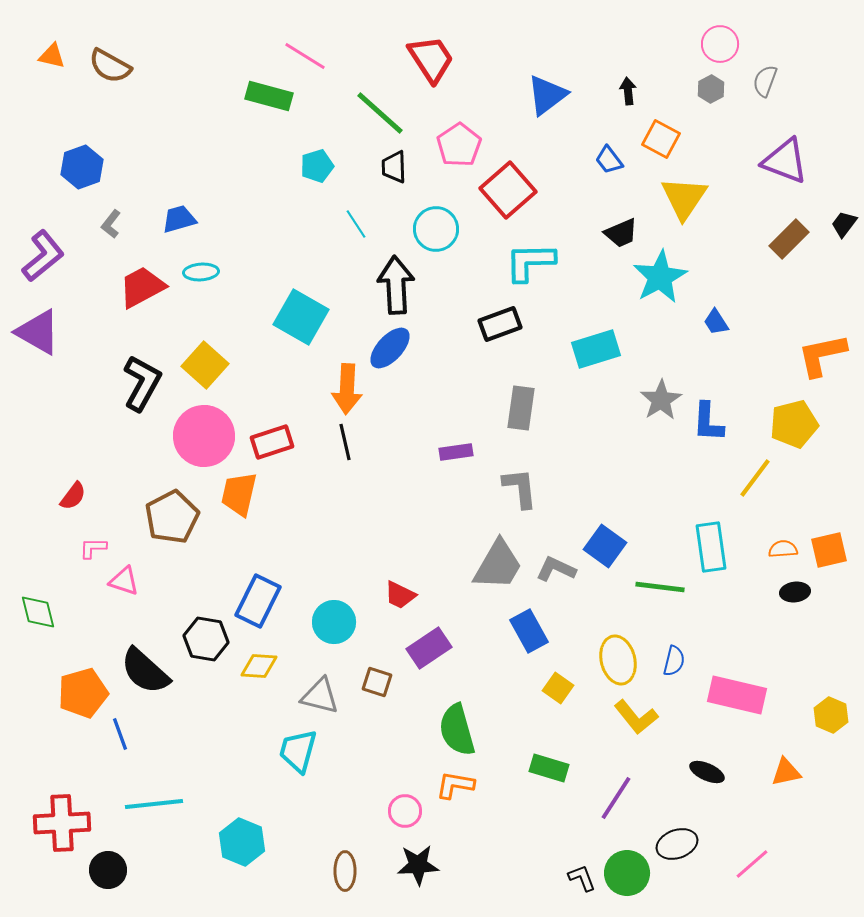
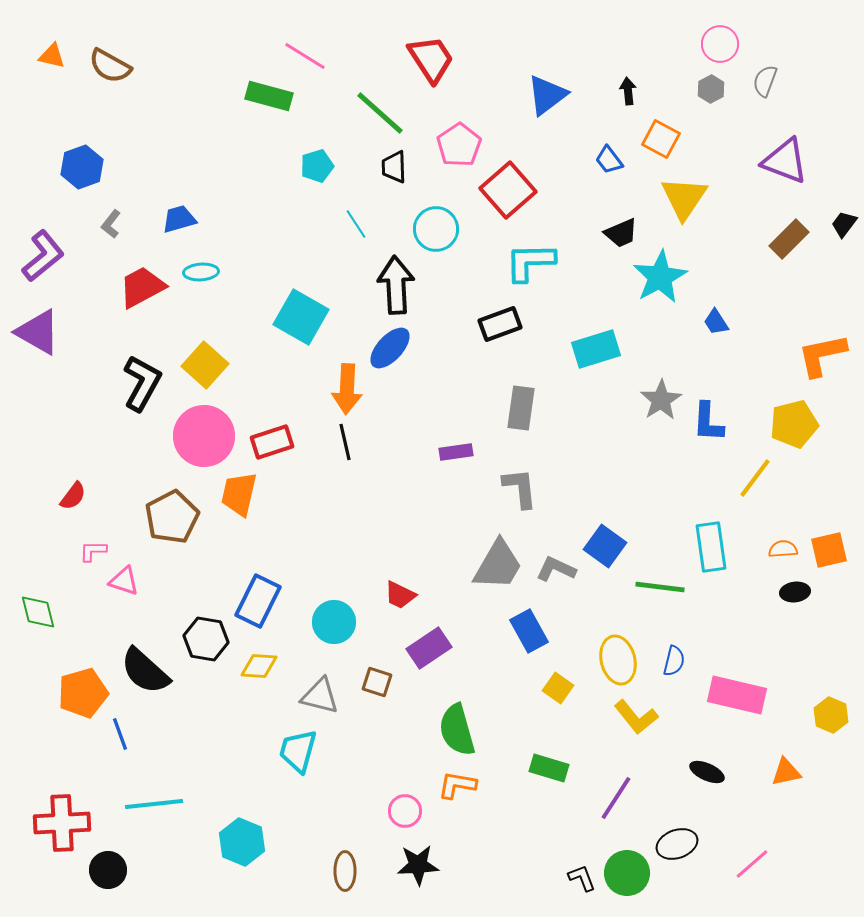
pink L-shape at (93, 548): moved 3 px down
orange L-shape at (455, 785): moved 2 px right
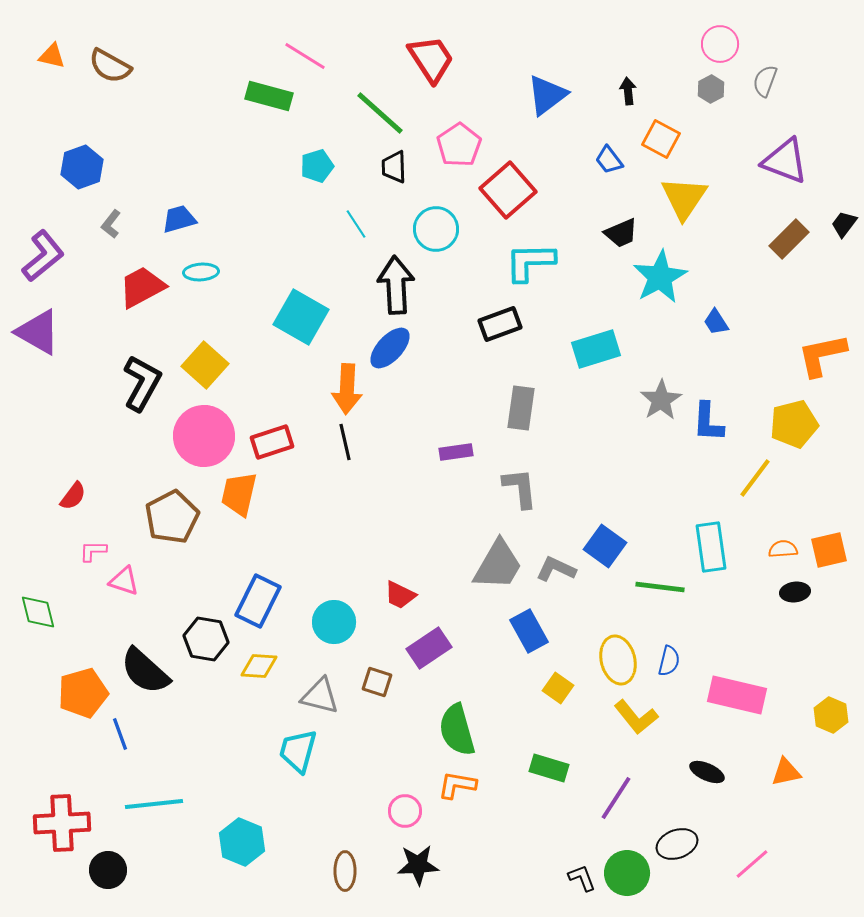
blue semicircle at (674, 661): moved 5 px left
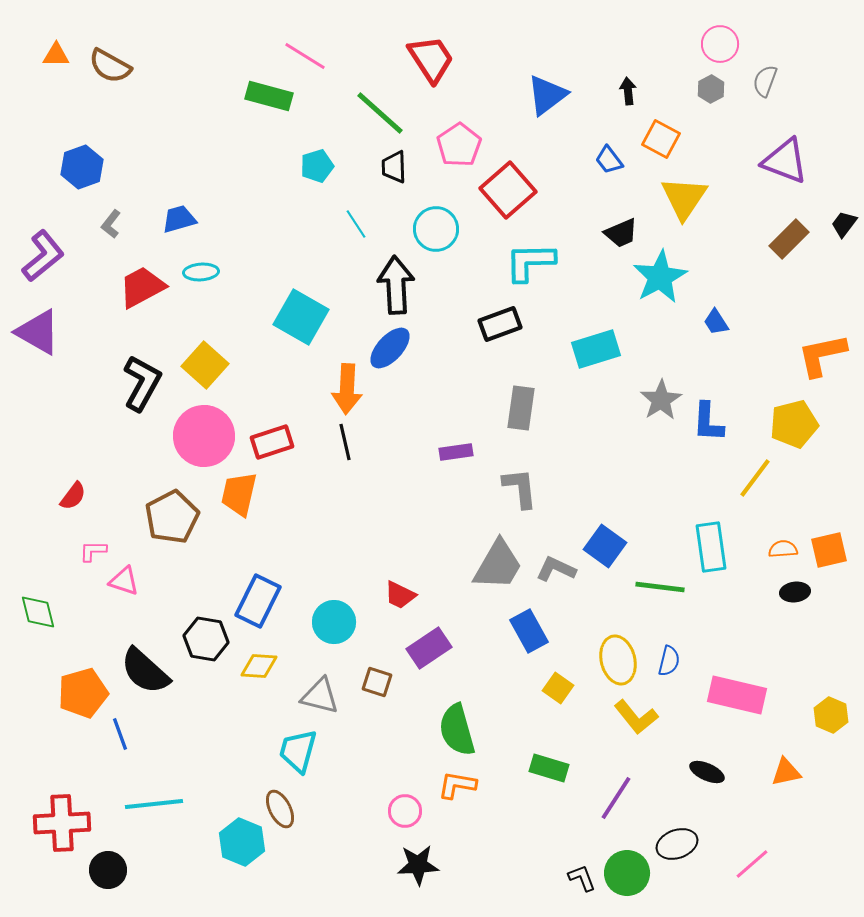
orange triangle at (52, 56): moved 4 px right, 1 px up; rotated 12 degrees counterclockwise
brown ellipse at (345, 871): moved 65 px left, 62 px up; rotated 27 degrees counterclockwise
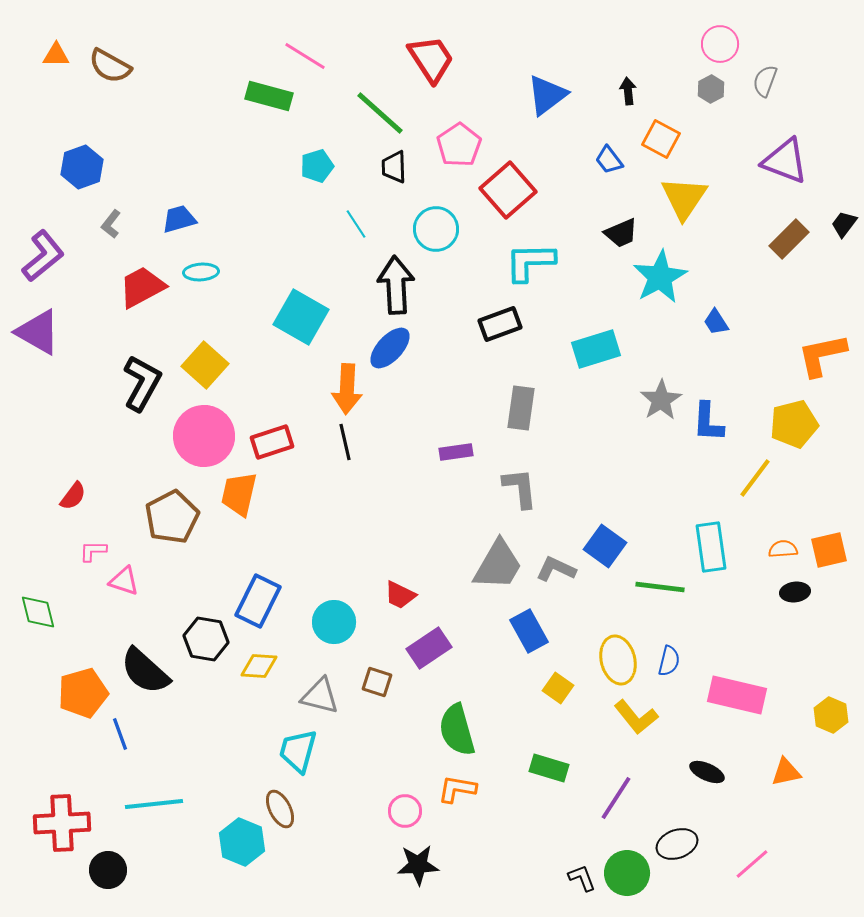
orange L-shape at (457, 785): moved 4 px down
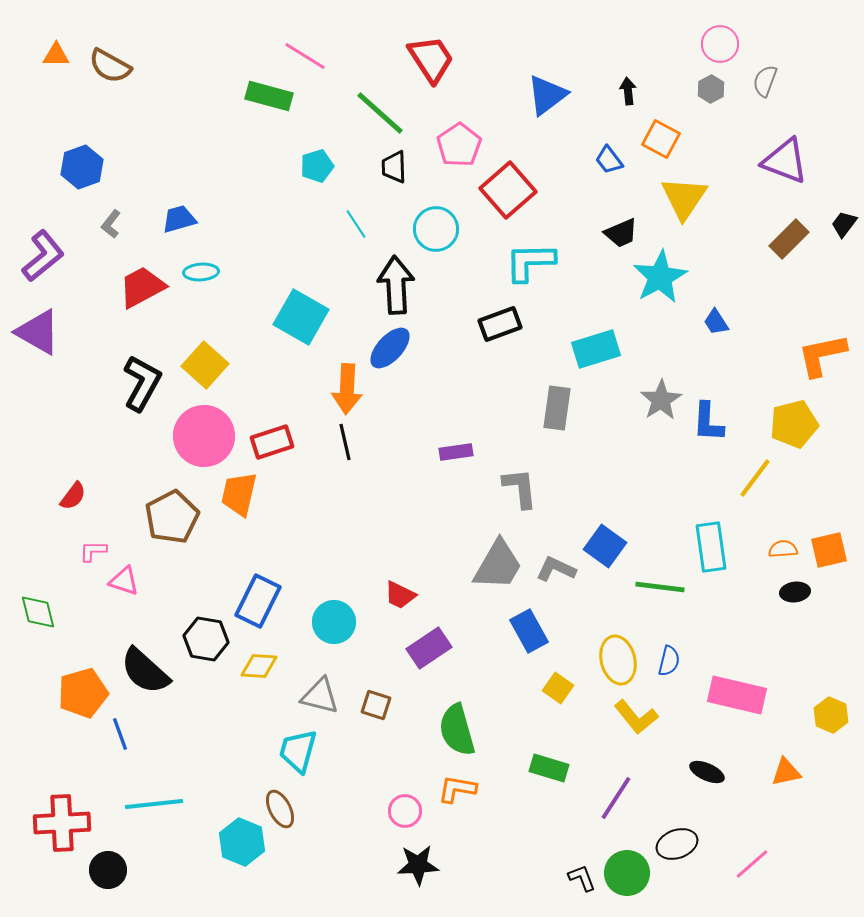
gray rectangle at (521, 408): moved 36 px right
brown square at (377, 682): moved 1 px left, 23 px down
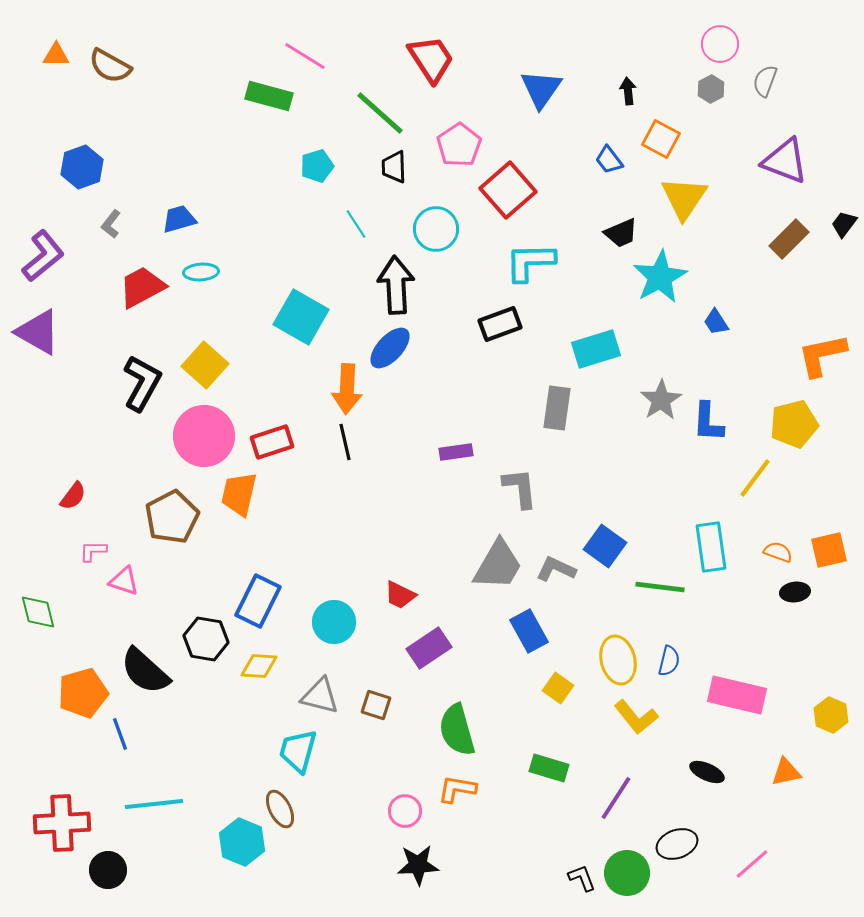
blue triangle at (547, 95): moved 6 px left, 6 px up; rotated 18 degrees counterclockwise
orange semicircle at (783, 549): moved 5 px left, 3 px down; rotated 24 degrees clockwise
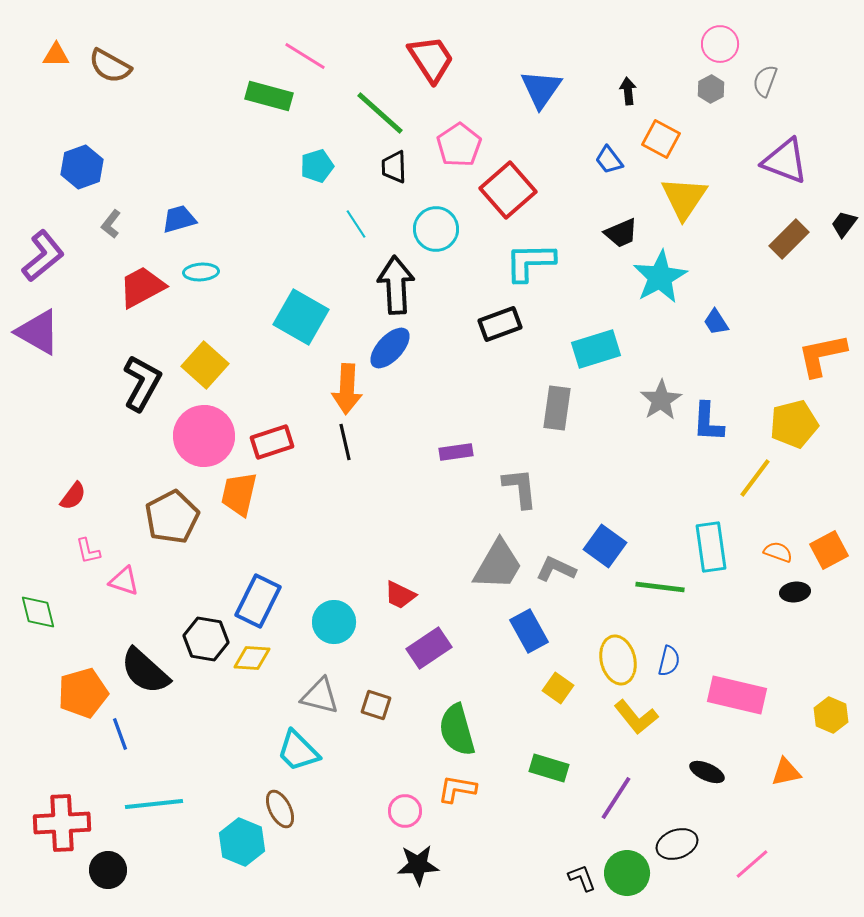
orange square at (829, 550): rotated 15 degrees counterclockwise
pink L-shape at (93, 551): moved 5 px left; rotated 104 degrees counterclockwise
yellow diamond at (259, 666): moved 7 px left, 8 px up
cyan trapezoid at (298, 751): rotated 60 degrees counterclockwise
